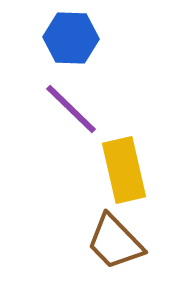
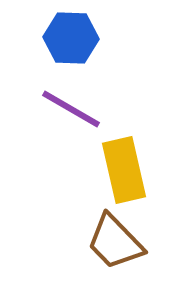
purple line: rotated 14 degrees counterclockwise
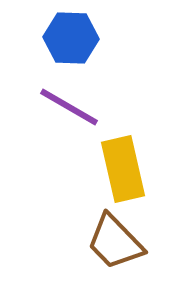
purple line: moved 2 px left, 2 px up
yellow rectangle: moved 1 px left, 1 px up
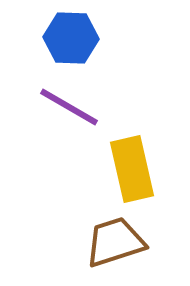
yellow rectangle: moved 9 px right
brown trapezoid: rotated 116 degrees clockwise
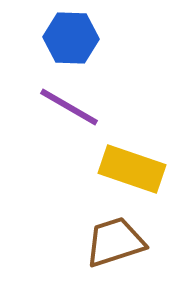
yellow rectangle: rotated 58 degrees counterclockwise
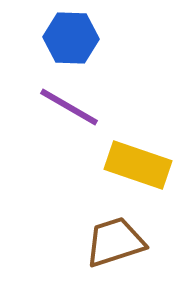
yellow rectangle: moved 6 px right, 4 px up
